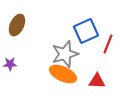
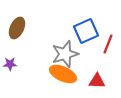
brown ellipse: moved 3 px down
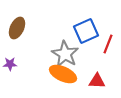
gray star: rotated 24 degrees counterclockwise
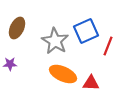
red line: moved 2 px down
gray star: moved 10 px left, 13 px up
red triangle: moved 6 px left, 2 px down
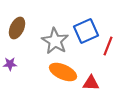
orange ellipse: moved 2 px up
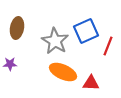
brown ellipse: rotated 15 degrees counterclockwise
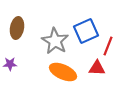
red triangle: moved 6 px right, 15 px up
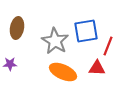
blue square: rotated 15 degrees clockwise
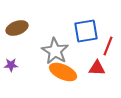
brown ellipse: rotated 60 degrees clockwise
gray star: moved 10 px down
purple star: moved 1 px right, 1 px down
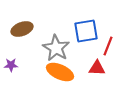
brown ellipse: moved 5 px right, 1 px down
gray star: moved 1 px right, 3 px up
orange ellipse: moved 3 px left
